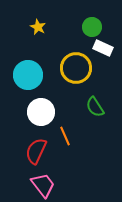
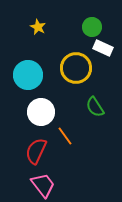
orange line: rotated 12 degrees counterclockwise
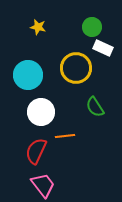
yellow star: rotated 14 degrees counterclockwise
orange line: rotated 60 degrees counterclockwise
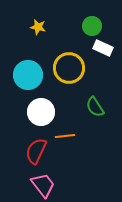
green circle: moved 1 px up
yellow circle: moved 7 px left
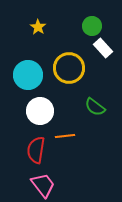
yellow star: rotated 21 degrees clockwise
white rectangle: rotated 24 degrees clockwise
green semicircle: rotated 20 degrees counterclockwise
white circle: moved 1 px left, 1 px up
red semicircle: moved 1 px up; rotated 16 degrees counterclockwise
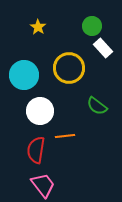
cyan circle: moved 4 px left
green semicircle: moved 2 px right, 1 px up
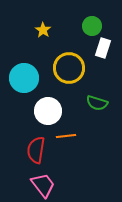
yellow star: moved 5 px right, 3 px down
white rectangle: rotated 60 degrees clockwise
cyan circle: moved 3 px down
green semicircle: moved 3 px up; rotated 20 degrees counterclockwise
white circle: moved 8 px right
orange line: moved 1 px right
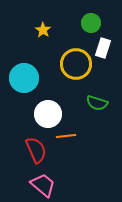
green circle: moved 1 px left, 3 px up
yellow circle: moved 7 px right, 4 px up
white circle: moved 3 px down
red semicircle: rotated 148 degrees clockwise
pink trapezoid: rotated 12 degrees counterclockwise
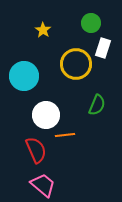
cyan circle: moved 2 px up
green semicircle: moved 2 px down; rotated 85 degrees counterclockwise
white circle: moved 2 px left, 1 px down
orange line: moved 1 px left, 1 px up
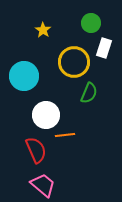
white rectangle: moved 1 px right
yellow circle: moved 2 px left, 2 px up
green semicircle: moved 8 px left, 12 px up
